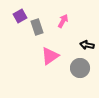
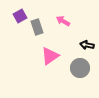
pink arrow: rotated 88 degrees counterclockwise
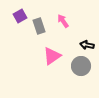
pink arrow: rotated 24 degrees clockwise
gray rectangle: moved 2 px right, 1 px up
pink triangle: moved 2 px right
gray circle: moved 1 px right, 2 px up
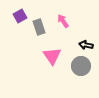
gray rectangle: moved 1 px down
black arrow: moved 1 px left
pink triangle: rotated 30 degrees counterclockwise
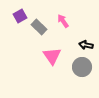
gray rectangle: rotated 28 degrees counterclockwise
gray circle: moved 1 px right, 1 px down
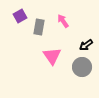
gray rectangle: rotated 56 degrees clockwise
black arrow: rotated 48 degrees counterclockwise
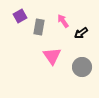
black arrow: moved 5 px left, 12 px up
